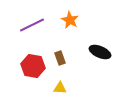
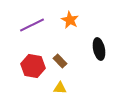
black ellipse: moved 1 px left, 3 px up; rotated 55 degrees clockwise
brown rectangle: moved 3 px down; rotated 24 degrees counterclockwise
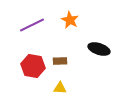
black ellipse: rotated 60 degrees counterclockwise
brown rectangle: rotated 48 degrees counterclockwise
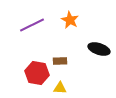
red hexagon: moved 4 px right, 7 px down
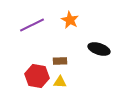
red hexagon: moved 3 px down
yellow triangle: moved 6 px up
